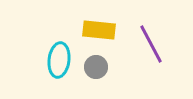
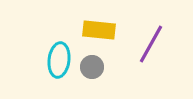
purple line: rotated 57 degrees clockwise
gray circle: moved 4 px left
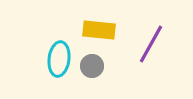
cyan ellipse: moved 1 px up
gray circle: moved 1 px up
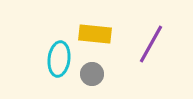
yellow rectangle: moved 4 px left, 4 px down
gray circle: moved 8 px down
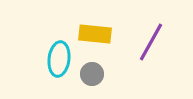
purple line: moved 2 px up
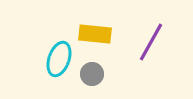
cyan ellipse: rotated 12 degrees clockwise
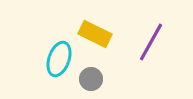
yellow rectangle: rotated 20 degrees clockwise
gray circle: moved 1 px left, 5 px down
